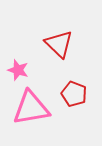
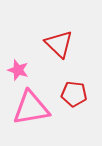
red pentagon: rotated 15 degrees counterclockwise
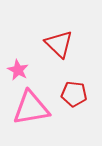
pink star: rotated 10 degrees clockwise
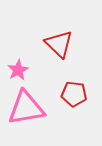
pink star: rotated 15 degrees clockwise
pink triangle: moved 5 px left
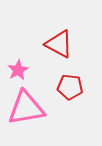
red triangle: rotated 16 degrees counterclockwise
red pentagon: moved 4 px left, 7 px up
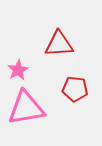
red triangle: rotated 32 degrees counterclockwise
red pentagon: moved 5 px right, 2 px down
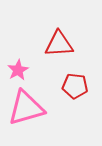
red pentagon: moved 3 px up
pink triangle: rotated 6 degrees counterclockwise
